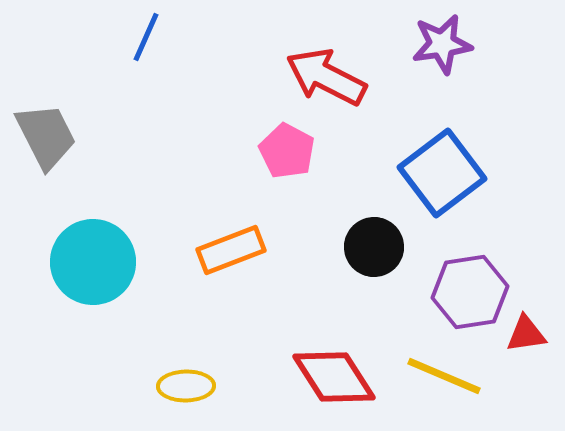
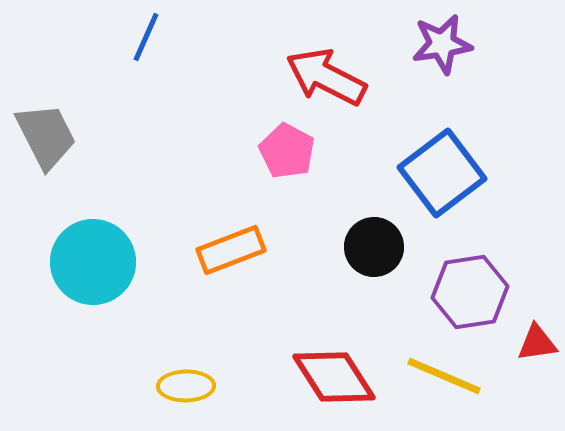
red triangle: moved 11 px right, 9 px down
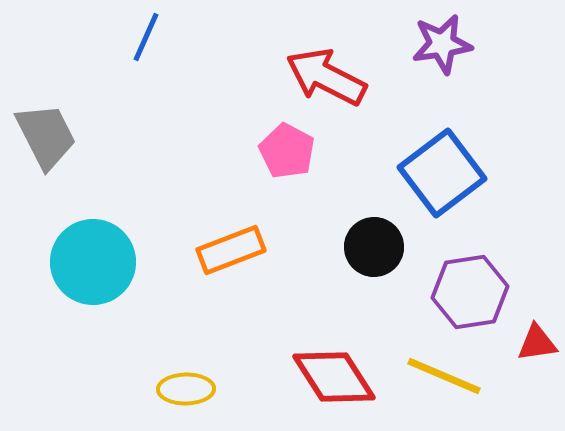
yellow ellipse: moved 3 px down
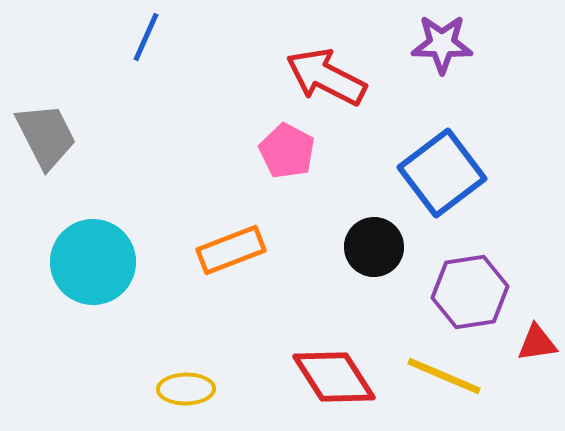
purple star: rotated 10 degrees clockwise
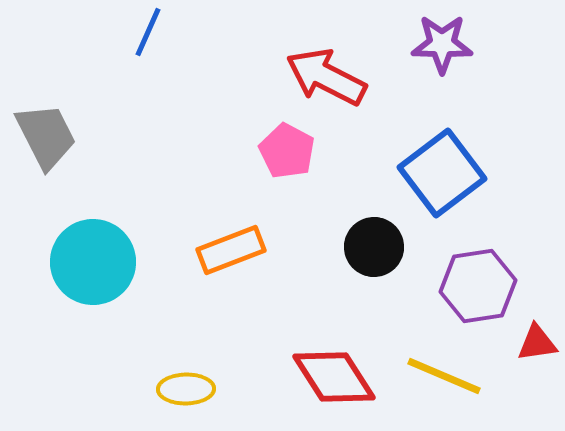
blue line: moved 2 px right, 5 px up
purple hexagon: moved 8 px right, 6 px up
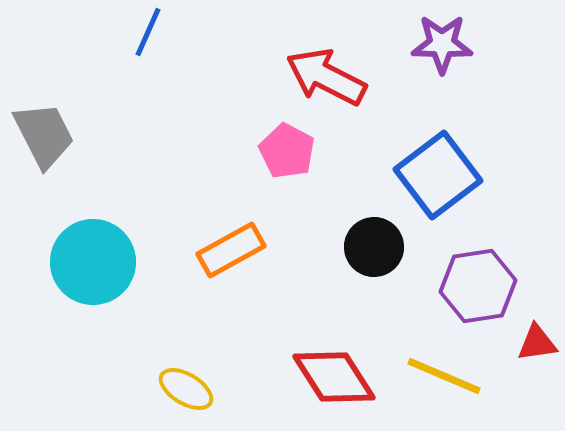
gray trapezoid: moved 2 px left, 1 px up
blue square: moved 4 px left, 2 px down
orange rectangle: rotated 8 degrees counterclockwise
yellow ellipse: rotated 32 degrees clockwise
